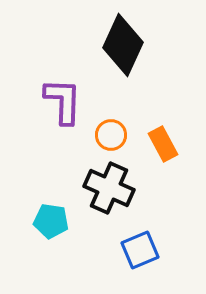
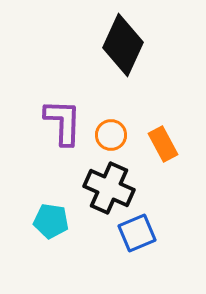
purple L-shape: moved 21 px down
blue square: moved 3 px left, 17 px up
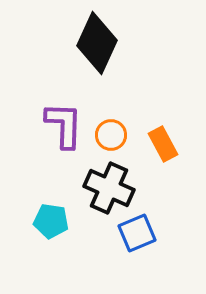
black diamond: moved 26 px left, 2 px up
purple L-shape: moved 1 px right, 3 px down
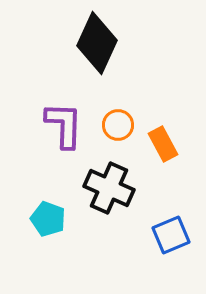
orange circle: moved 7 px right, 10 px up
cyan pentagon: moved 3 px left, 2 px up; rotated 12 degrees clockwise
blue square: moved 34 px right, 2 px down
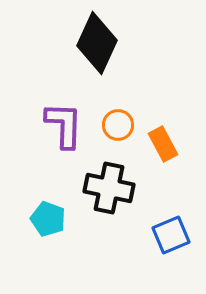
black cross: rotated 12 degrees counterclockwise
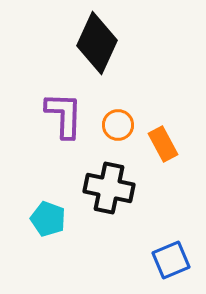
purple L-shape: moved 10 px up
blue square: moved 25 px down
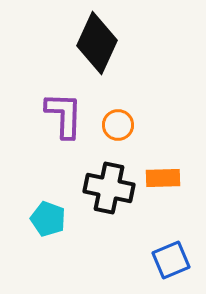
orange rectangle: moved 34 px down; rotated 64 degrees counterclockwise
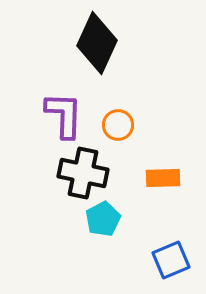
black cross: moved 26 px left, 15 px up
cyan pentagon: moved 55 px right; rotated 24 degrees clockwise
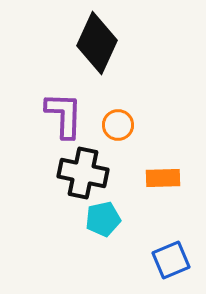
cyan pentagon: rotated 16 degrees clockwise
